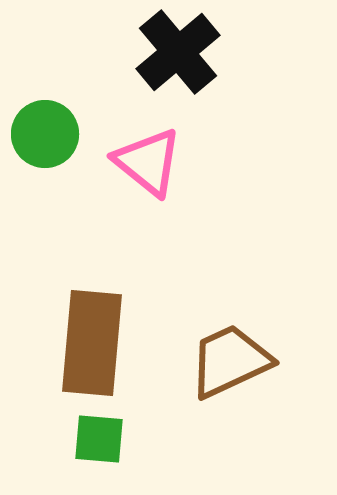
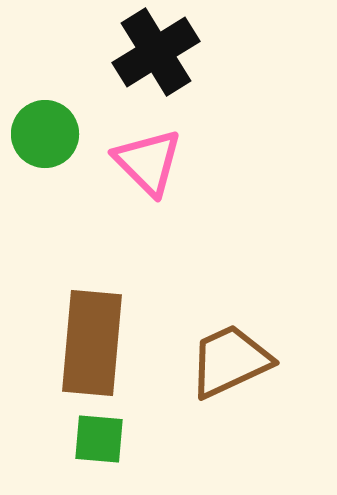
black cross: moved 22 px left; rotated 8 degrees clockwise
pink triangle: rotated 6 degrees clockwise
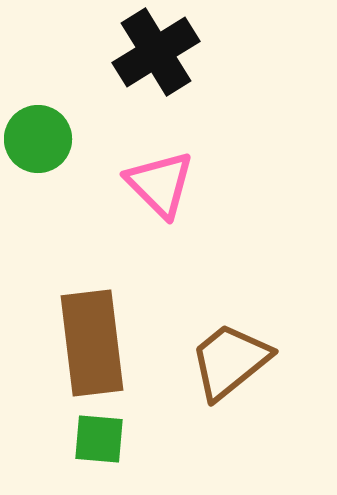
green circle: moved 7 px left, 5 px down
pink triangle: moved 12 px right, 22 px down
brown rectangle: rotated 12 degrees counterclockwise
brown trapezoid: rotated 14 degrees counterclockwise
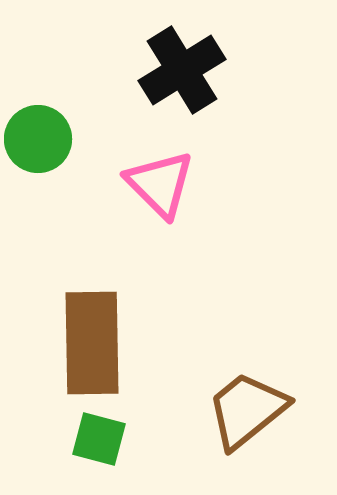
black cross: moved 26 px right, 18 px down
brown rectangle: rotated 6 degrees clockwise
brown trapezoid: moved 17 px right, 49 px down
green square: rotated 10 degrees clockwise
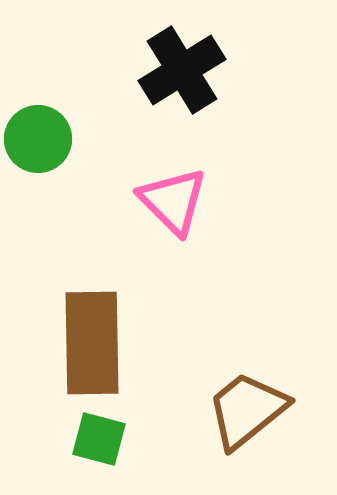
pink triangle: moved 13 px right, 17 px down
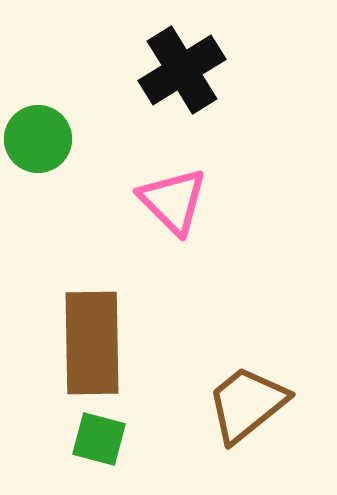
brown trapezoid: moved 6 px up
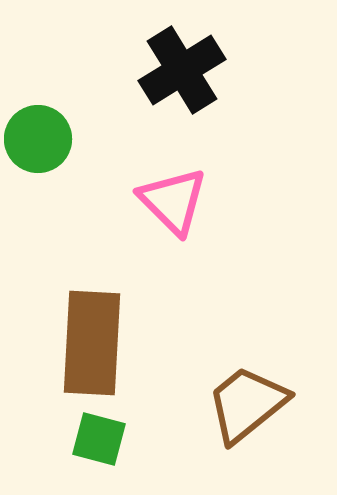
brown rectangle: rotated 4 degrees clockwise
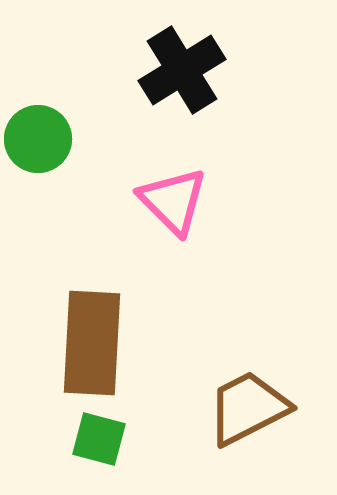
brown trapezoid: moved 1 px right, 4 px down; rotated 12 degrees clockwise
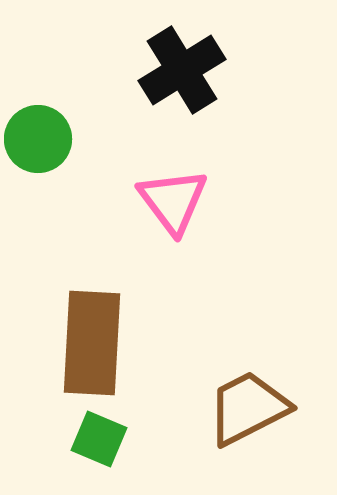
pink triangle: rotated 8 degrees clockwise
green square: rotated 8 degrees clockwise
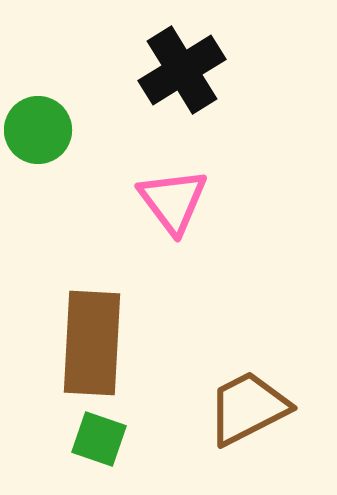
green circle: moved 9 px up
green square: rotated 4 degrees counterclockwise
